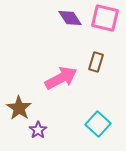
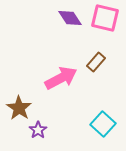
brown rectangle: rotated 24 degrees clockwise
cyan square: moved 5 px right
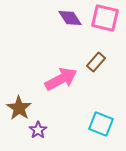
pink arrow: moved 1 px down
cyan square: moved 2 px left; rotated 20 degrees counterclockwise
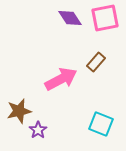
pink square: rotated 24 degrees counterclockwise
brown star: moved 3 px down; rotated 25 degrees clockwise
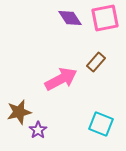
brown star: moved 1 px down
